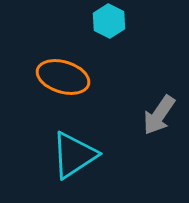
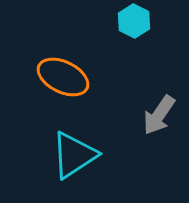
cyan hexagon: moved 25 px right
orange ellipse: rotated 9 degrees clockwise
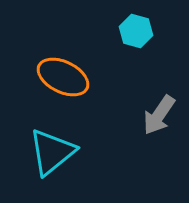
cyan hexagon: moved 2 px right, 10 px down; rotated 12 degrees counterclockwise
cyan triangle: moved 22 px left, 3 px up; rotated 6 degrees counterclockwise
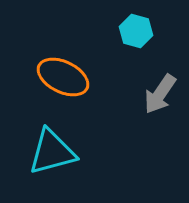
gray arrow: moved 1 px right, 21 px up
cyan triangle: rotated 24 degrees clockwise
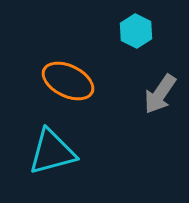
cyan hexagon: rotated 12 degrees clockwise
orange ellipse: moved 5 px right, 4 px down
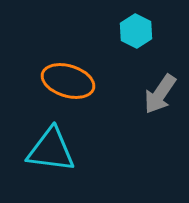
orange ellipse: rotated 9 degrees counterclockwise
cyan triangle: moved 1 px left, 2 px up; rotated 22 degrees clockwise
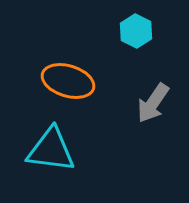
gray arrow: moved 7 px left, 9 px down
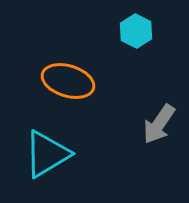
gray arrow: moved 6 px right, 21 px down
cyan triangle: moved 4 px left, 4 px down; rotated 38 degrees counterclockwise
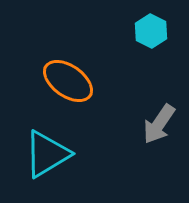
cyan hexagon: moved 15 px right
orange ellipse: rotated 18 degrees clockwise
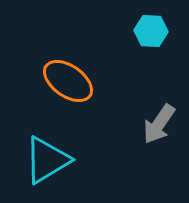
cyan hexagon: rotated 24 degrees counterclockwise
cyan triangle: moved 6 px down
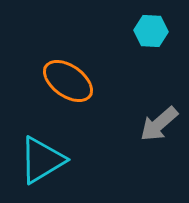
gray arrow: rotated 15 degrees clockwise
cyan triangle: moved 5 px left
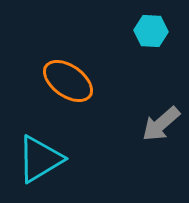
gray arrow: moved 2 px right
cyan triangle: moved 2 px left, 1 px up
